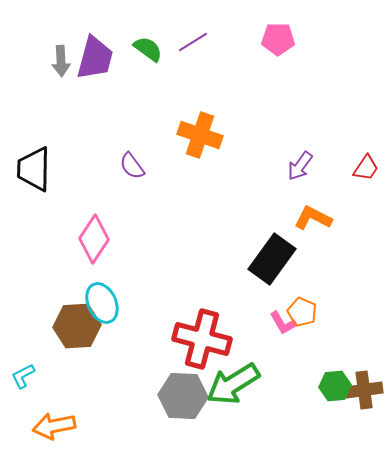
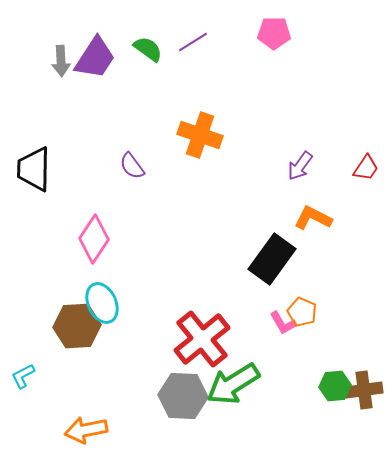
pink pentagon: moved 4 px left, 6 px up
purple trapezoid: rotated 18 degrees clockwise
red cross: rotated 36 degrees clockwise
orange arrow: moved 32 px right, 4 px down
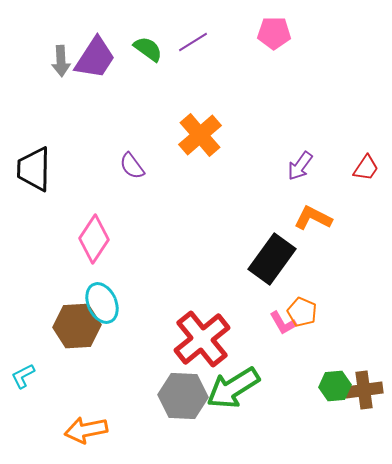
orange cross: rotated 30 degrees clockwise
green arrow: moved 4 px down
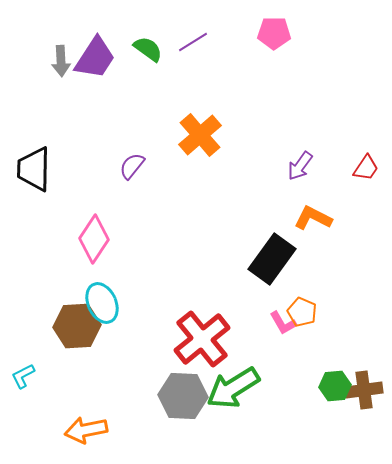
purple semicircle: rotated 76 degrees clockwise
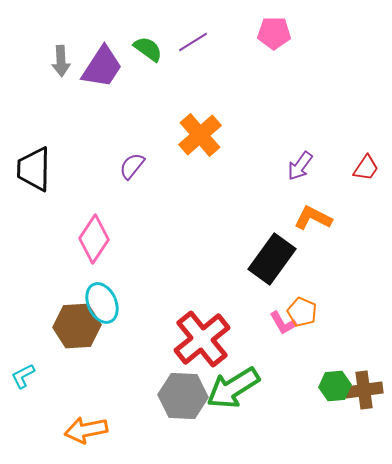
purple trapezoid: moved 7 px right, 9 px down
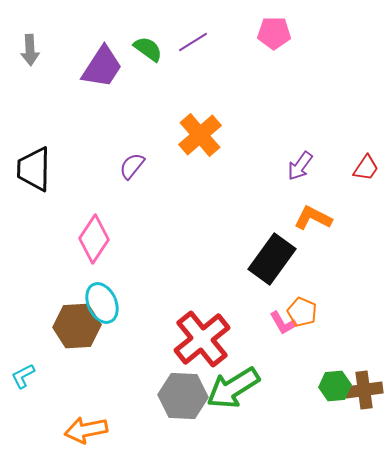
gray arrow: moved 31 px left, 11 px up
